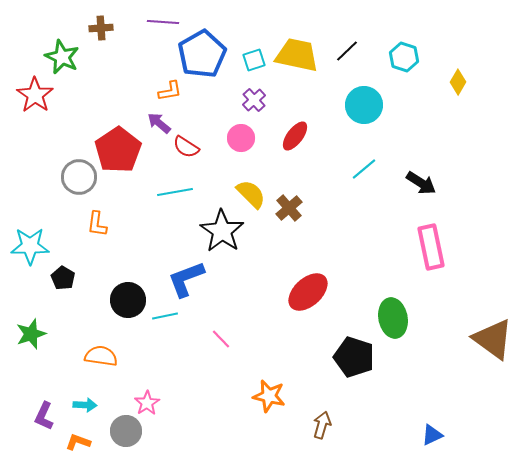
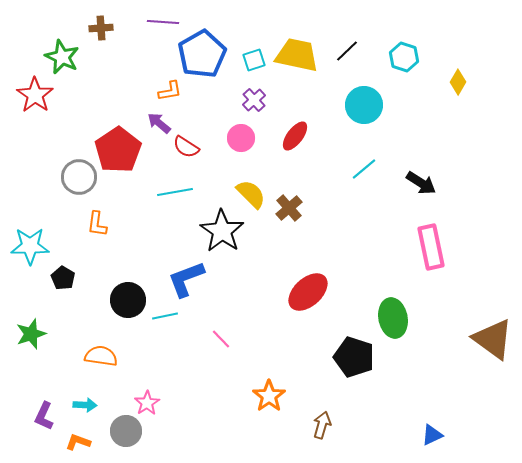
orange star at (269, 396): rotated 24 degrees clockwise
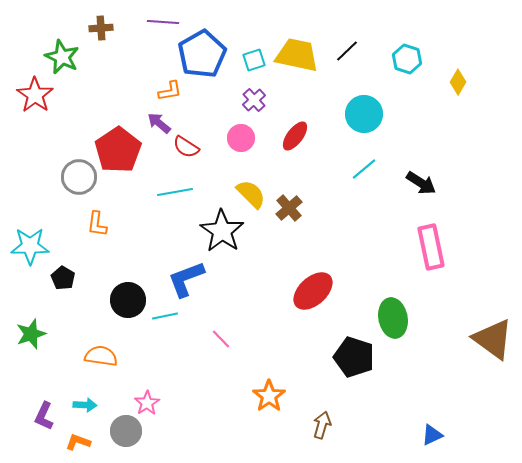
cyan hexagon at (404, 57): moved 3 px right, 2 px down
cyan circle at (364, 105): moved 9 px down
red ellipse at (308, 292): moved 5 px right, 1 px up
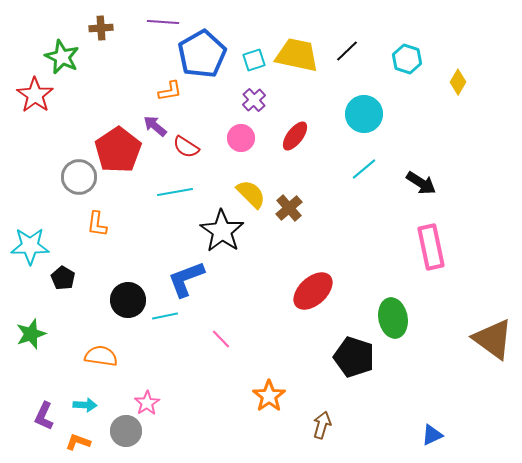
purple arrow at (159, 123): moved 4 px left, 3 px down
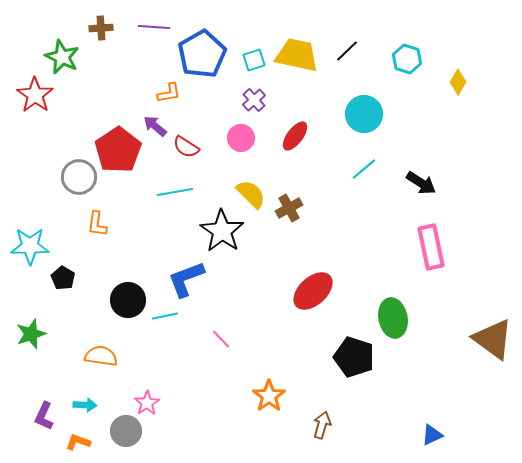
purple line at (163, 22): moved 9 px left, 5 px down
orange L-shape at (170, 91): moved 1 px left, 2 px down
brown cross at (289, 208): rotated 12 degrees clockwise
